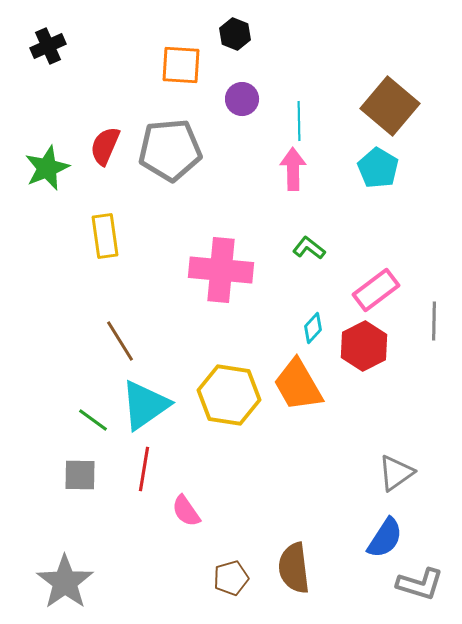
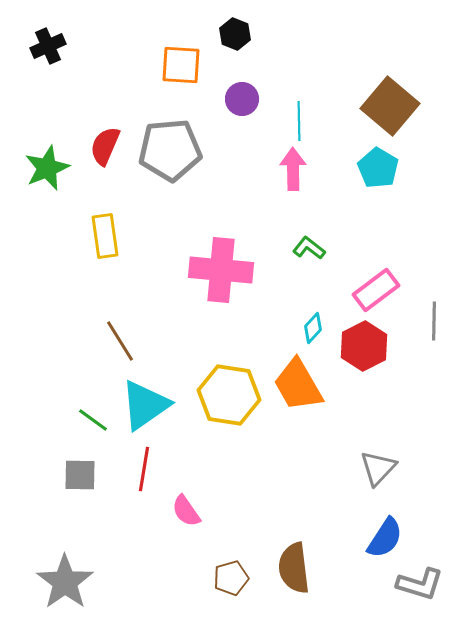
gray triangle: moved 18 px left, 5 px up; rotated 12 degrees counterclockwise
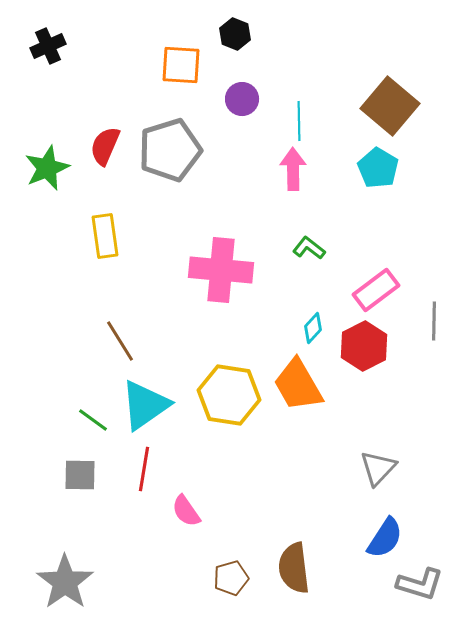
gray pentagon: rotated 12 degrees counterclockwise
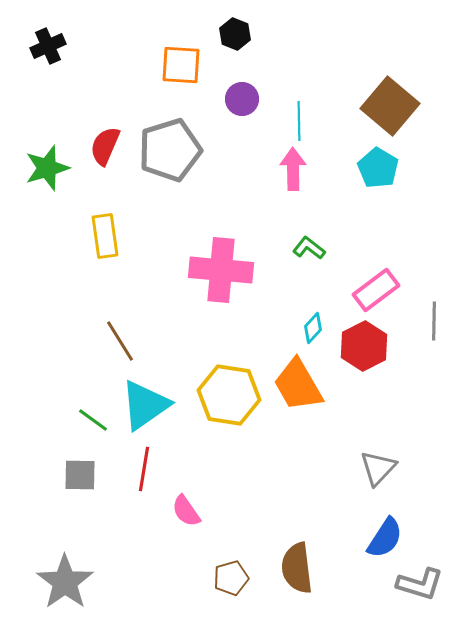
green star: rotated 6 degrees clockwise
brown semicircle: moved 3 px right
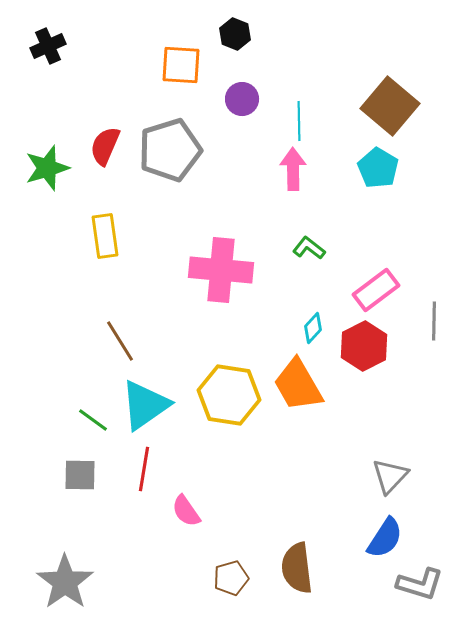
gray triangle: moved 12 px right, 8 px down
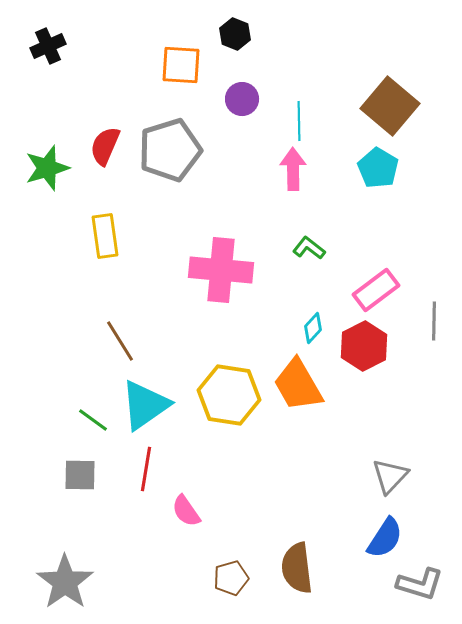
red line: moved 2 px right
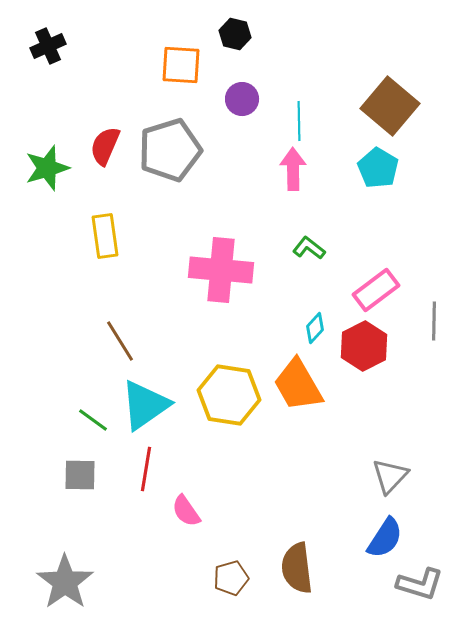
black hexagon: rotated 8 degrees counterclockwise
cyan diamond: moved 2 px right
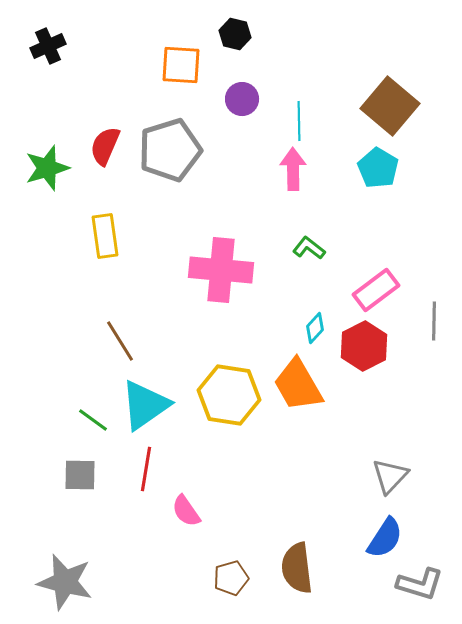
gray star: rotated 22 degrees counterclockwise
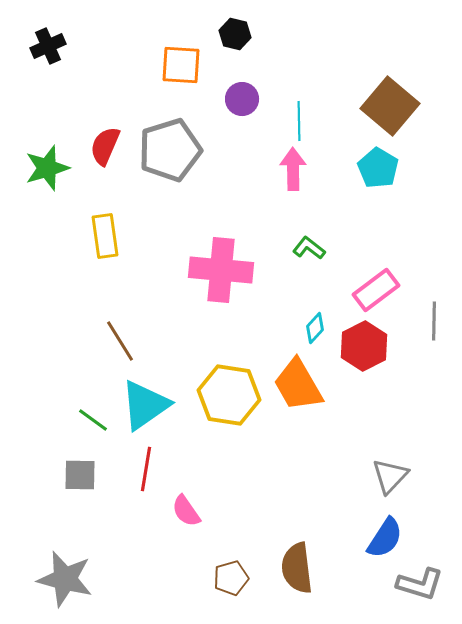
gray star: moved 3 px up
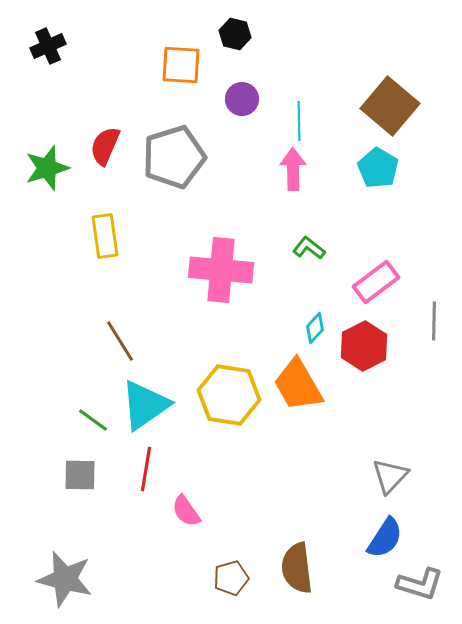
gray pentagon: moved 4 px right, 7 px down
pink rectangle: moved 8 px up
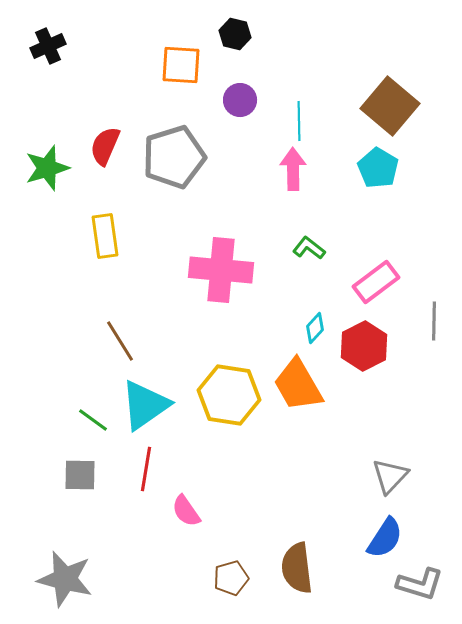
purple circle: moved 2 px left, 1 px down
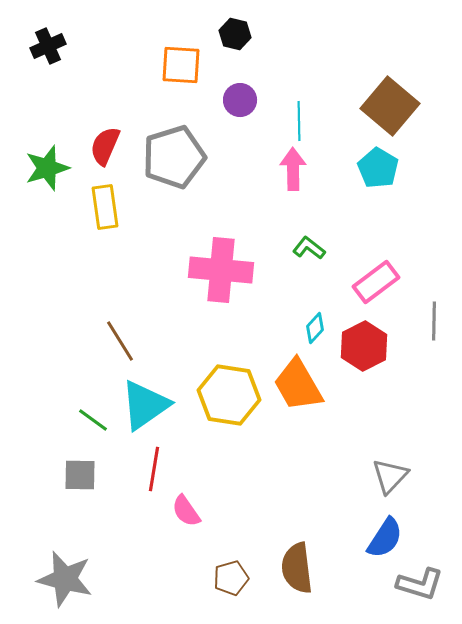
yellow rectangle: moved 29 px up
red line: moved 8 px right
